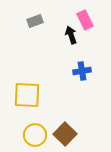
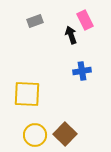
yellow square: moved 1 px up
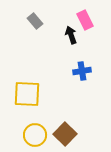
gray rectangle: rotated 70 degrees clockwise
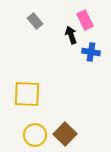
blue cross: moved 9 px right, 19 px up; rotated 18 degrees clockwise
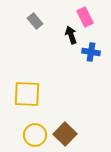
pink rectangle: moved 3 px up
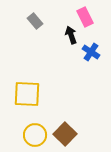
blue cross: rotated 24 degrees clockwise
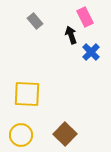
blue cross: rotated 12 degrees clockwise
yellow circle: moved 14 px left
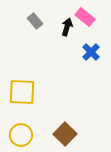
pink rectangle: rotated 24 degrees counterclockwise
black arrow: moved 4 px left, 8 px up; rotated 36 degrees clockwise
yellow square: moved 5 px left, 2 px up
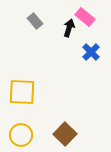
black arrow: moved 2 px right, 1 px down
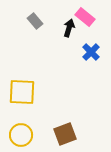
brown square: rotated 25 degrees clockwise
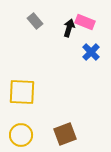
pink rectangle: moved 5 px down; rotated 18 degrees counterclockwise
